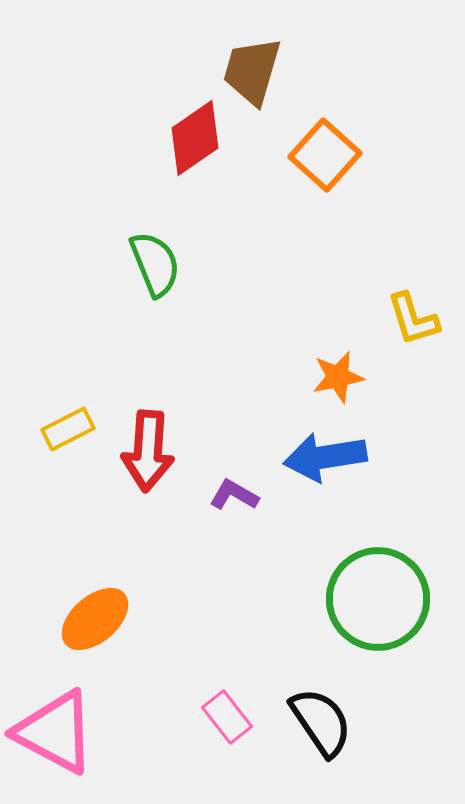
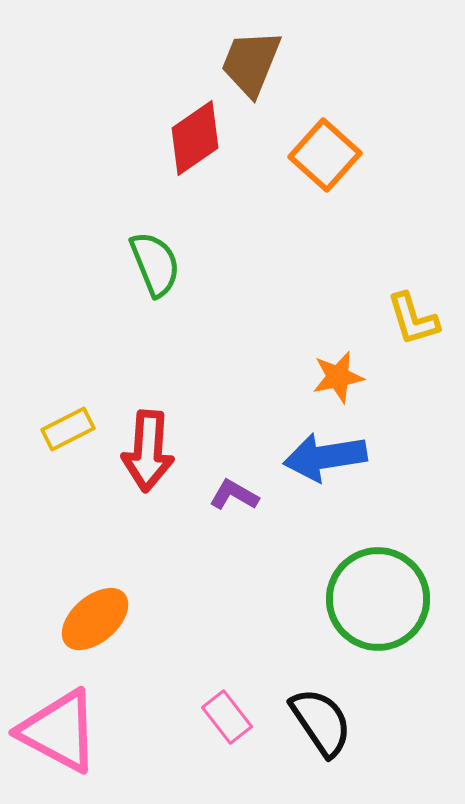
brown trapezoid: moved 1 px left, 8 px up; rotated 6 degrees clockwise
pink triangle: moved 4 px right, 1 px up
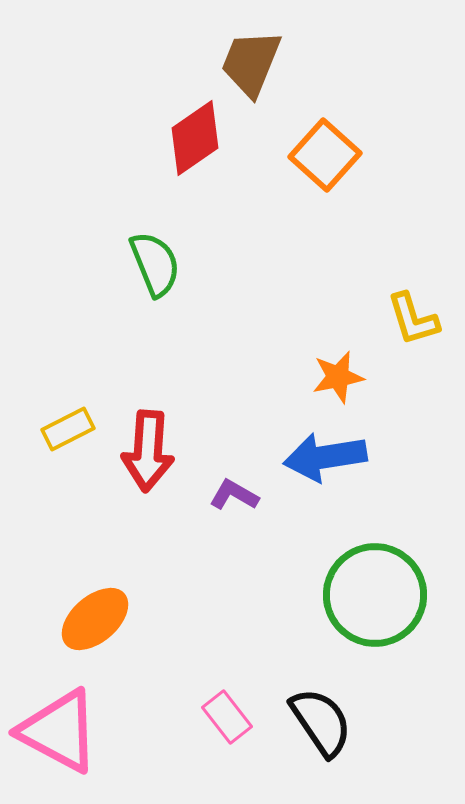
green circle: moved 3 px left, 4 px up
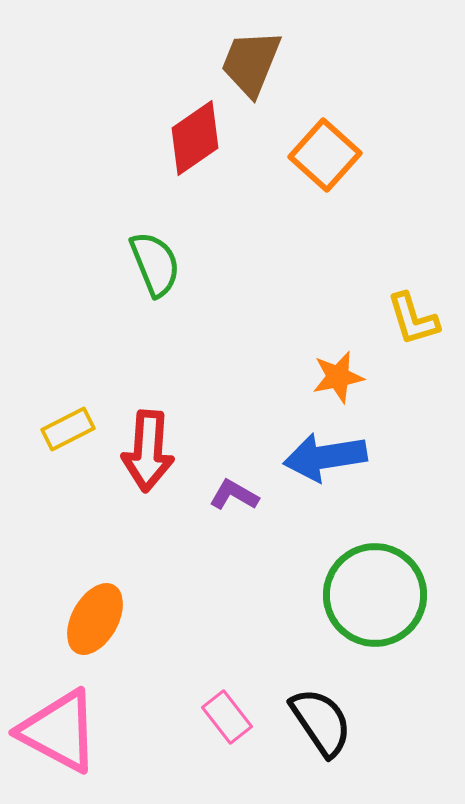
orange ellipse: rotated 20 degrees counterclockwise
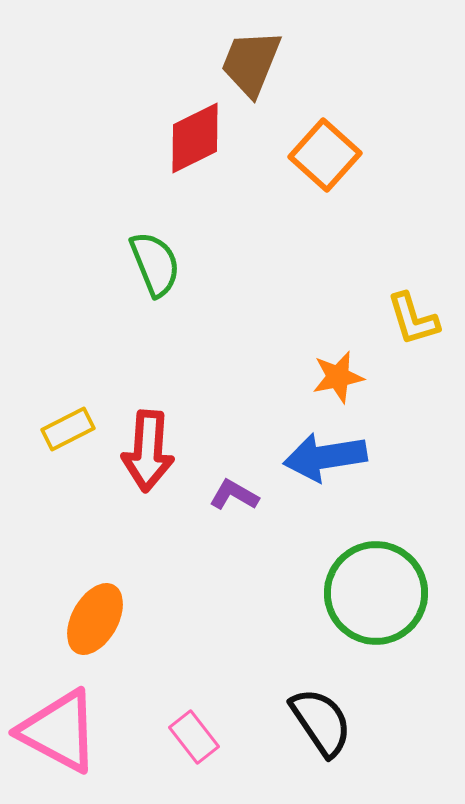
red diamond: rotated 8 degrees clockwise
green circle: moved 1 px right, 2 px up
pink rectangle: moved 33 px left, 20 px down
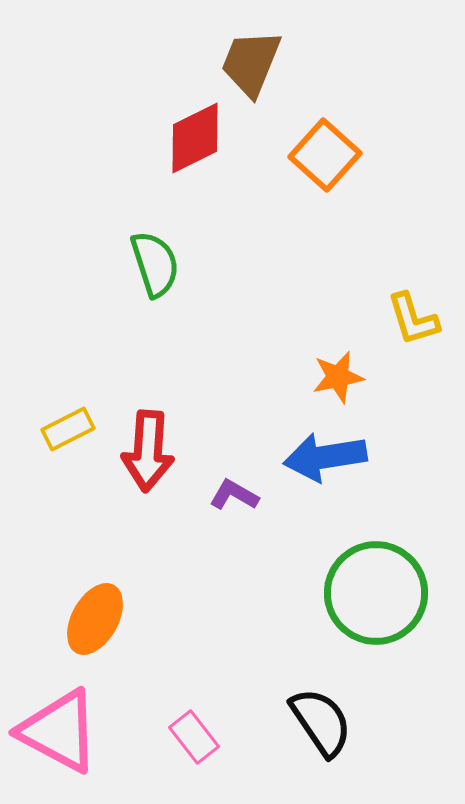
green semicircle: rotated 4 degrees clockwise
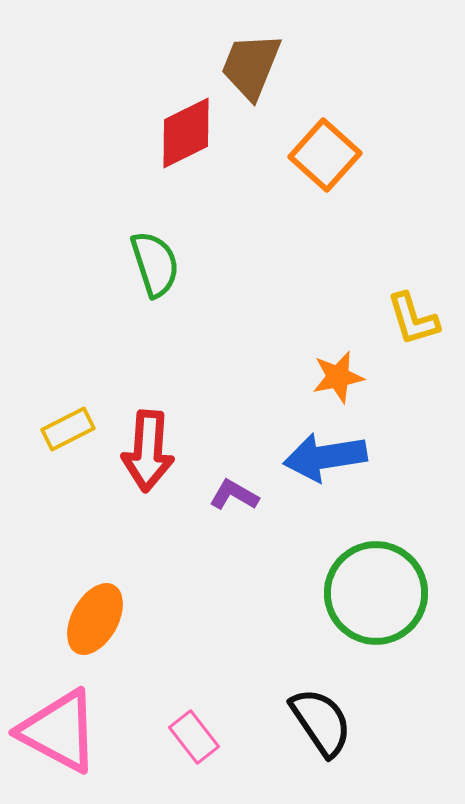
brown trapezoid: moved 3 px down
red diamond: moved 9 px left, 5 px up
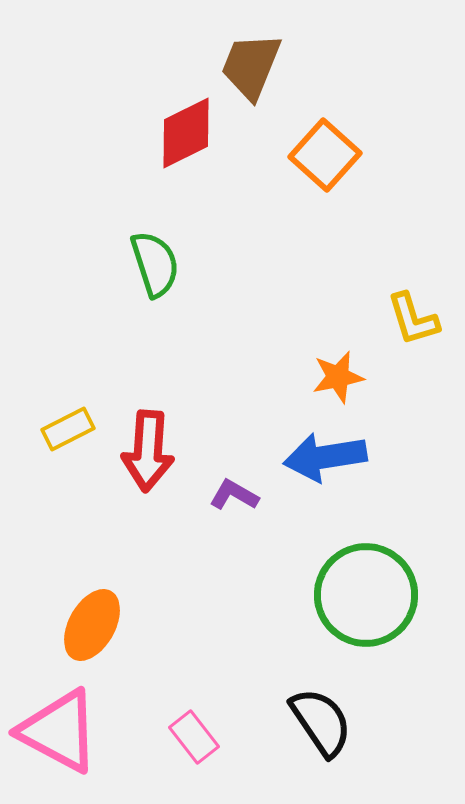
green circle: moved 10 px left, 2 px down
orange ellipse: moved 3 px left, 6 px down
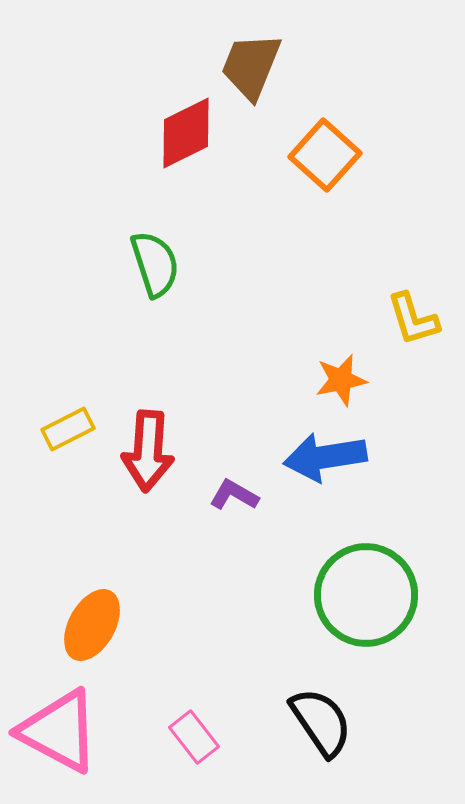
orange star: moved 3 px right, 3 px down
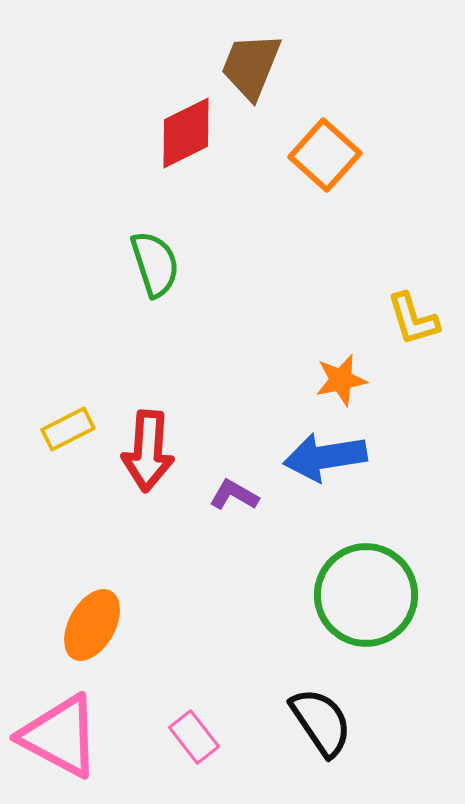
pink triangle: moved 1 px right, 5 px down
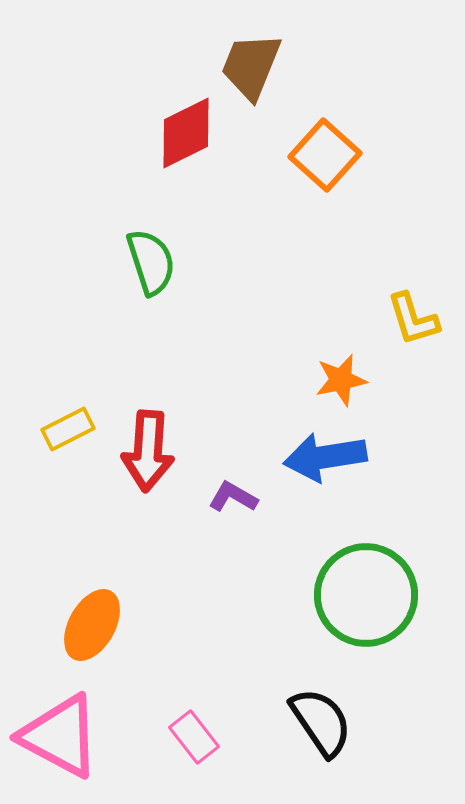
green semicircle: moved 4 px left, 2 px up
purple L-shape: moved 1 px left, 2 px down
